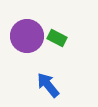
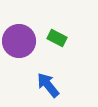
purple circle: moved 8 px left, 5 px down
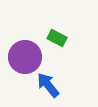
purple circle: moved 6 px right, 16 px down
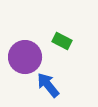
green rectangle: moved 5 px right, 3 px down
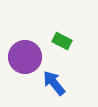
blue arrow: moved 6 px right, 2 px up
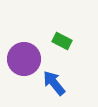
purple circle: moved 1 px left, 2 px down
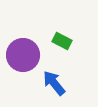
purple circle: moved 1 px left, 4 px up
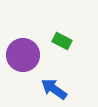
blue arrow: moved 6 px down; rotated 16 degrees counterclockwise
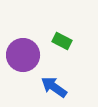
blue arrow: moved 2 px up
